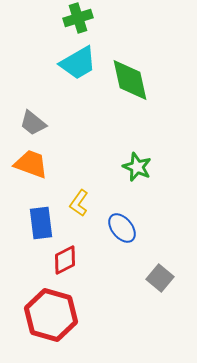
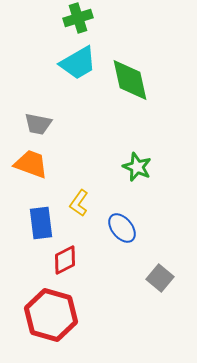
gray trapezoid: moved 5 px right, 1 px down; rotated 28 degrees counterclockwise
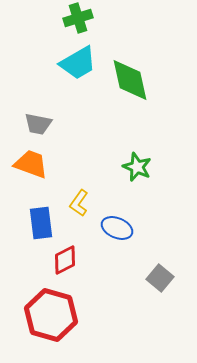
blue ellipse: moved 5 px left; rotated 28 degrees counterclockwise
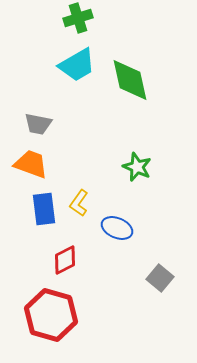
cyan trapezoid: moved 1 px left, 2 px down
blue rectangle: moved 3 px right, 14 px up
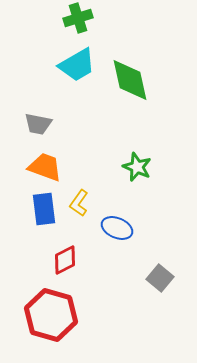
orange trapezoid: moved 14 px right, 3 px down
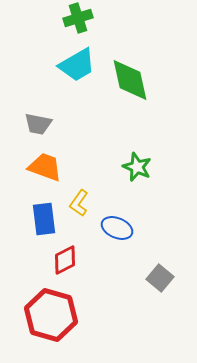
blue rectangle: moved 10 px down
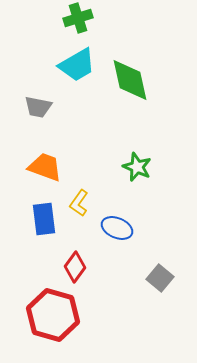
gray trapezoid: moved 17 px up
red diamond: moved 10 px right, 7 px down; rotated 28 degrees counterclockwise
red hexagon: moved 2 px right
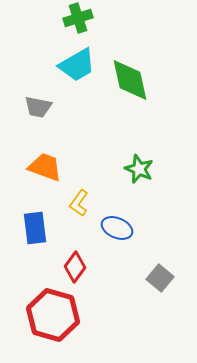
green star: moved 2 px right, 2 px down
blue rectangle: moved 9 px left, 9 px down
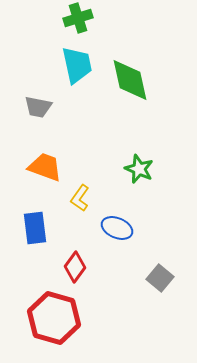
cyan trapezoid: rotated 72 degrees counterclockwise
yellow L-shape: moved 1 px right, 5 px up
red hexagon: moved 1 px right, 3 px down
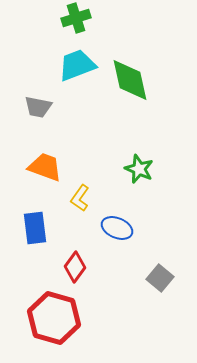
green cross: moved 2 px left
cyan trapezoid: rotated 99 degrees counterclockwise
